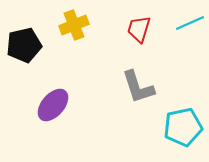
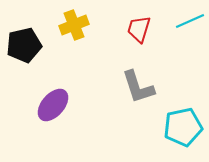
cyan line: moved 2 px up
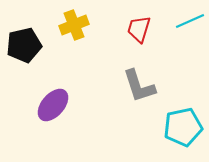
gray L-shape: moved 1 px right, 1 px up
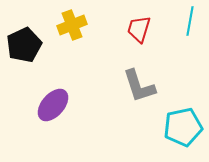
cyan line: rotated 56 degrees counterclockwise
yellow cross: moved 2 px left
black pentagon: rotated 12 degrees counterclockwise
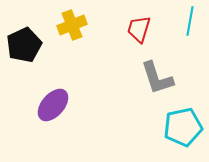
gray L-shape: moved 18 px right, 8 px up
